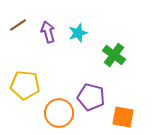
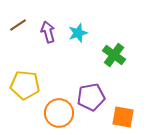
purple pentagon: rotated 24 degrees counterclockwise
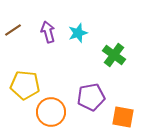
brown line: moved 5 px left, 5 px down
orange circle: moved 8 px left, 1 px up
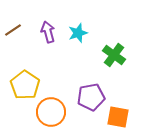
yellow pentagon: rotated 28 degrees clockwise
orange square: moved 5 px left
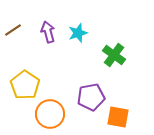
orange circle: moved 1 px left, 2 px down
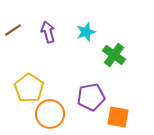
cyan star: moved 8 px right, 1 px up
yellow pentagon: moved 4 px right, 3 px down
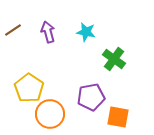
cyan star: rotated 30 degrees clockwise
green cross: moved 4 px down
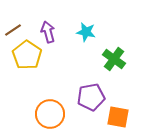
yellow pentagon: moved 2 px left, 33 px up
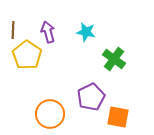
brown line: rotated 54 degrees counterclockwise
purple pentagon: rotated 16 degrees counterclockwise
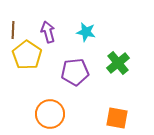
green cross: moved 4 px right, 4 px down; rotated 15 degrees clockwise
purple pentagon: moved 16 px left, 25 px up; rotated 20 degrees clockwise
orange square: moved 1 px left, 1 px down
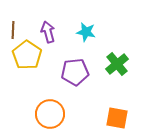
green cross: moved 1 px left, 1 px down
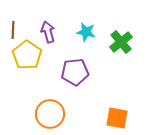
green cross: moved 4 px right, 22 px up
